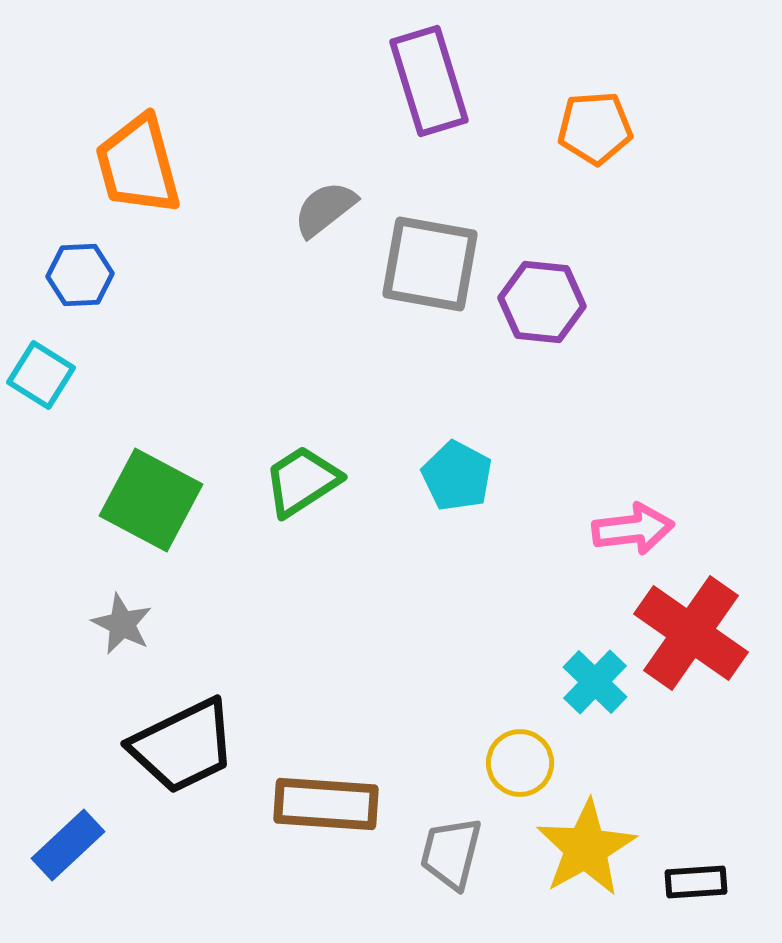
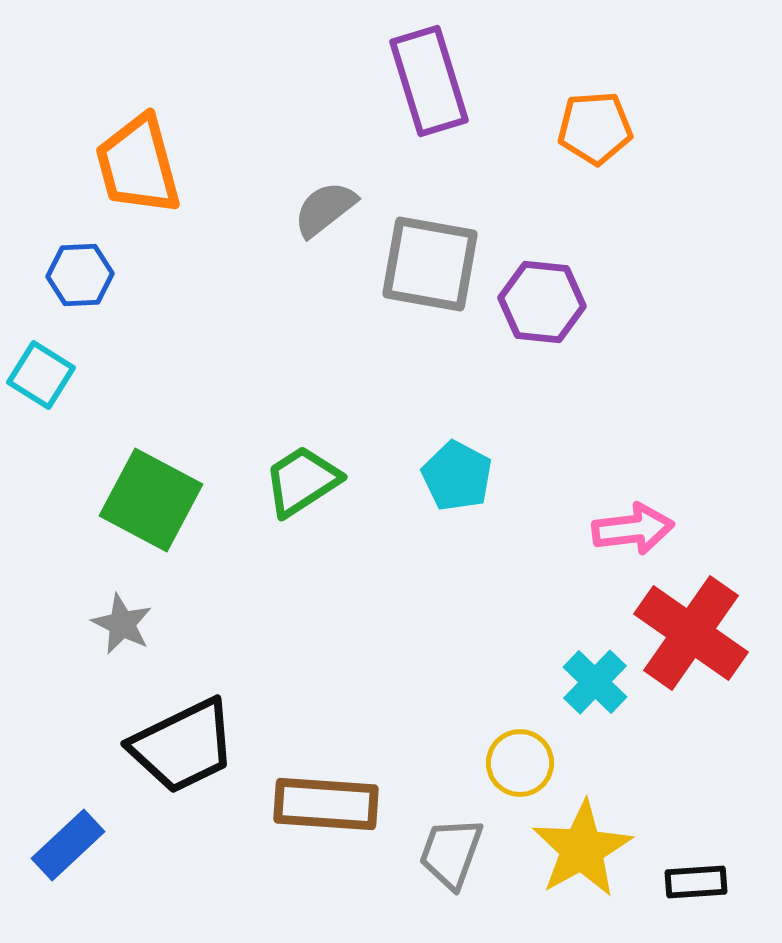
yellow star: moved 4 px left, 1 px down
gray trapezoid: rotated 6 degrees clockwise
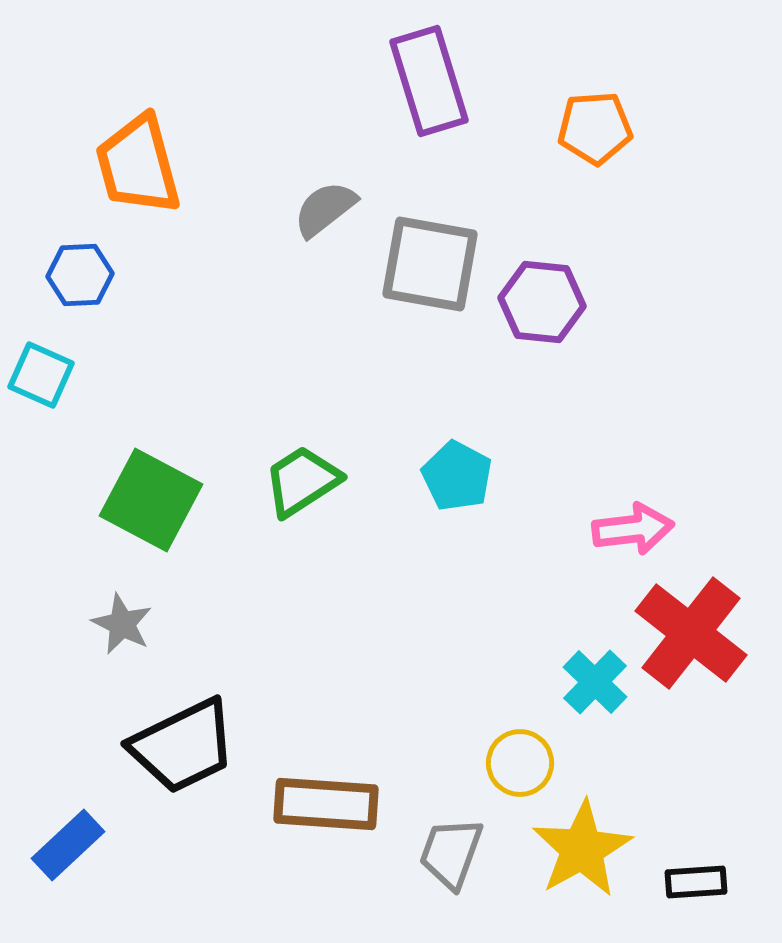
cyan square: rotated 8 degrees counterclockwise
red cross: rotated 3 degrees clockwise
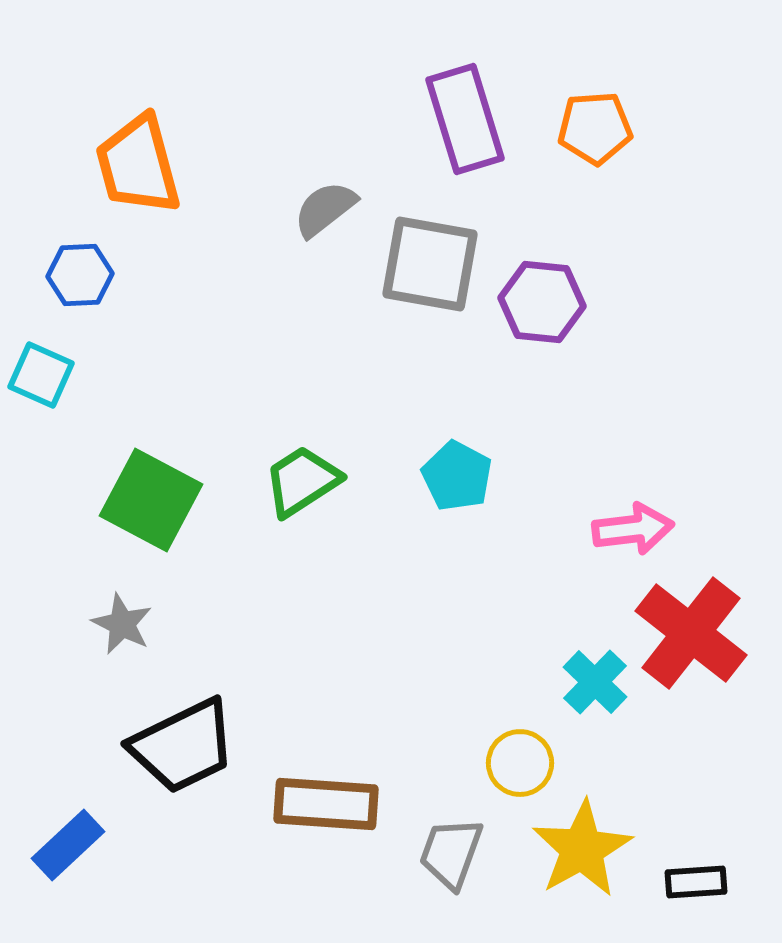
purple rectangle: moved 36 px right, 38 px down
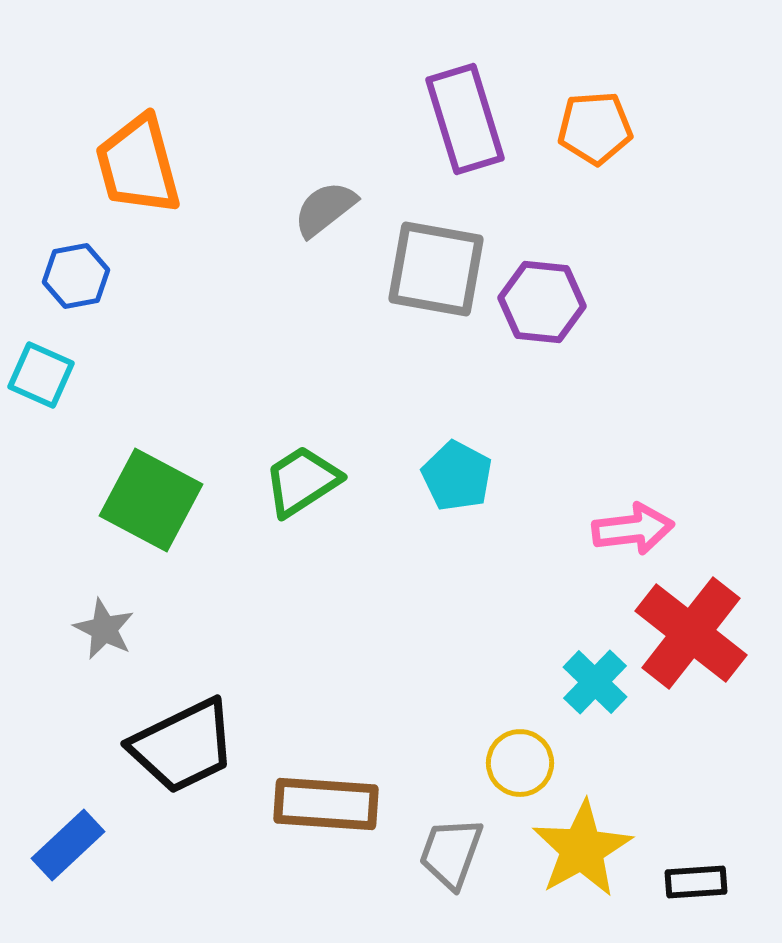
gray square: moved 6 px right, 5 px down
blue hexagon: moved 4 px left, 1 px down; rotated 8 degrees counterclockwise
gray star: moved 18 px left, 5 px down
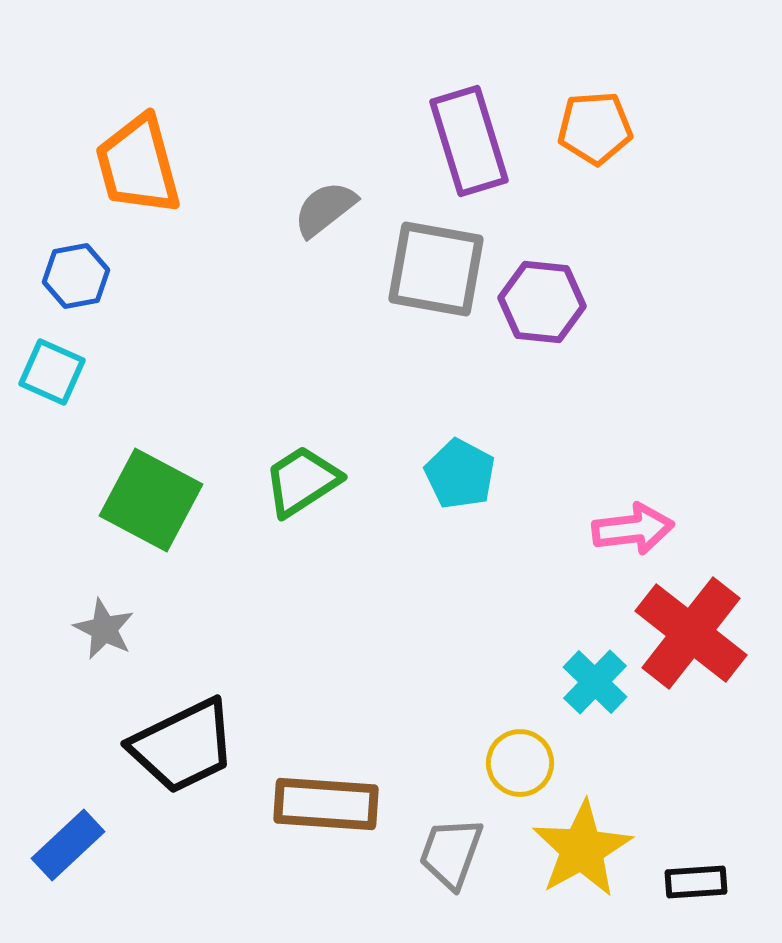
purple rectangle: moved 4 px right, 22 px down
cyan square: moved 11 px right, 3 px up
cyan pentagon: moved 3 px right, 2 px up
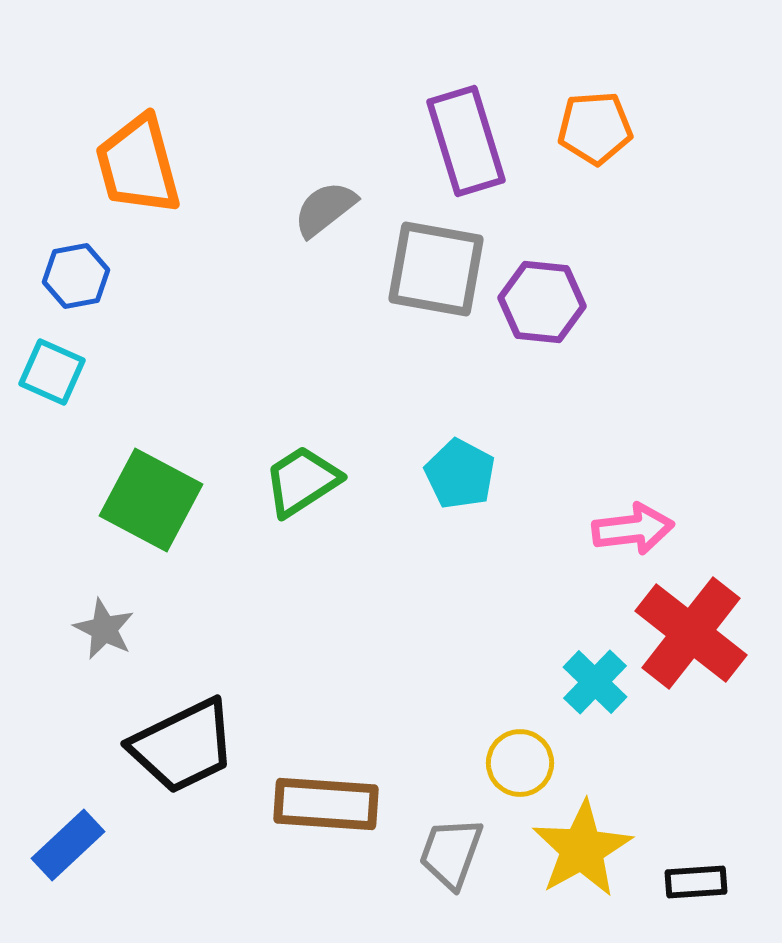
purple rectangle: moved 3 px left
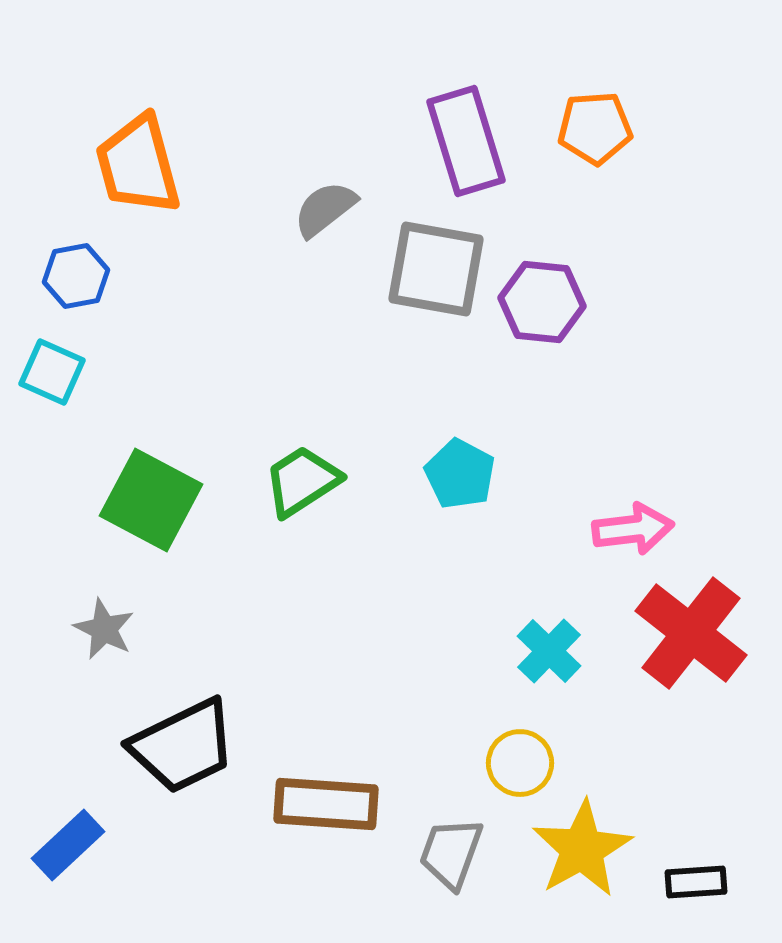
cyan cross: moved 46 px left, 31 px up
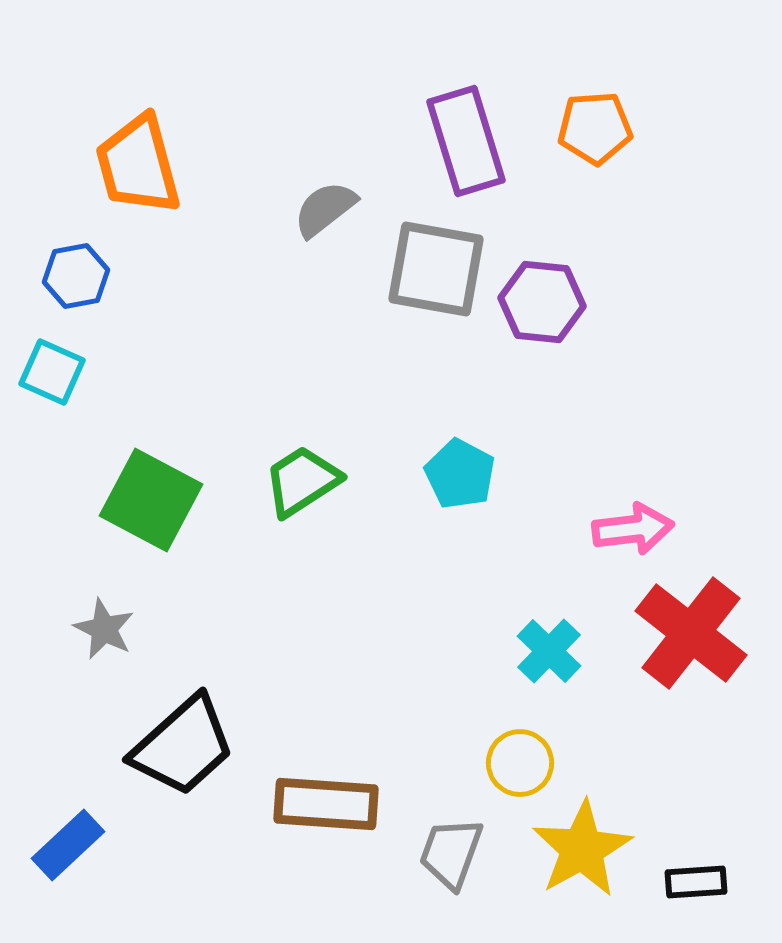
black trapezoid: rotated 16 degrees counterclockwise
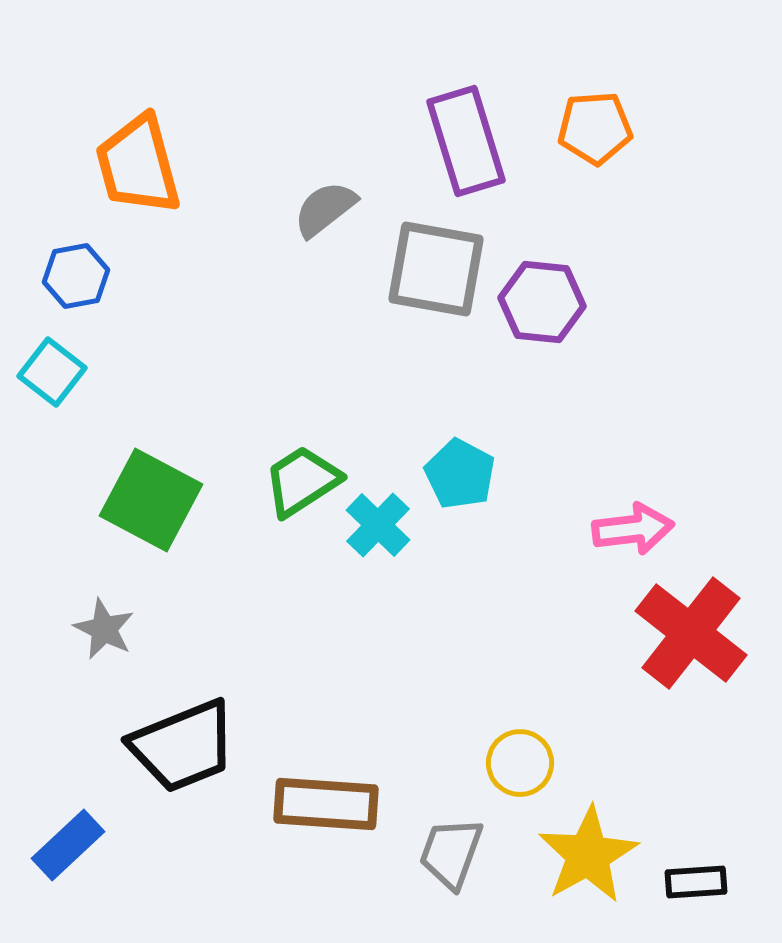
cyan square: rotated 14 degrees clockwise
cyan cross: moved 171 px left, 126 px up
black trapezoid: rotated 20 degrees clockwise
yellow star: moved 6 px right, 6 px down
